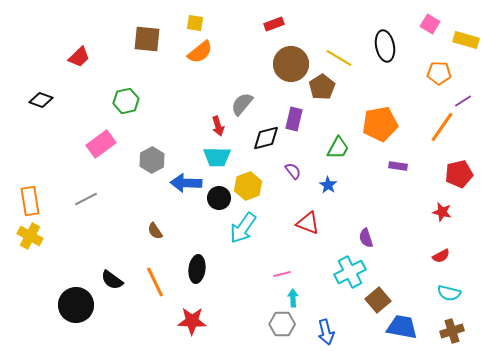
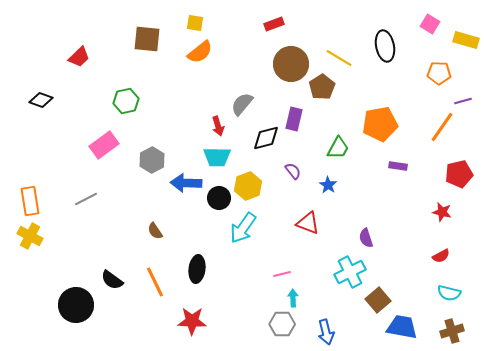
purple line at (463, 101): rotated 18 degrees clockwise
pink rectangle at (101, 144): moved 3 px right, 1 px down
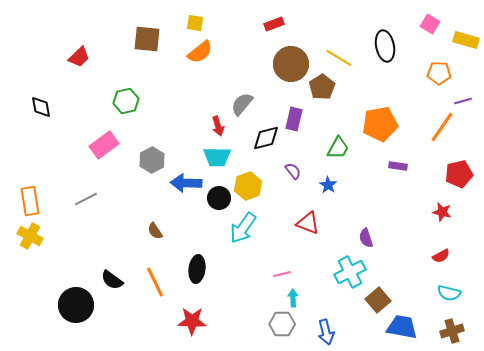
black diamond at (41, 100): moved 7 px down; rotated 60 degrees clockwise
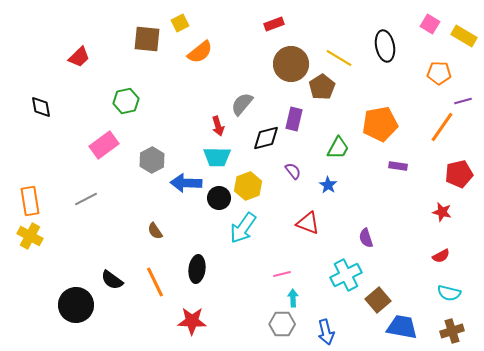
yellow square at (195, 23): moved 15 px left; rotated 36 degrees counterclockwise
yellow rectangle at (466, 40): moved 2 px left, 4 px up; rotated 15 degrees clockwise
cyan cross at (350, 272): moved 4 px left, 3 px down
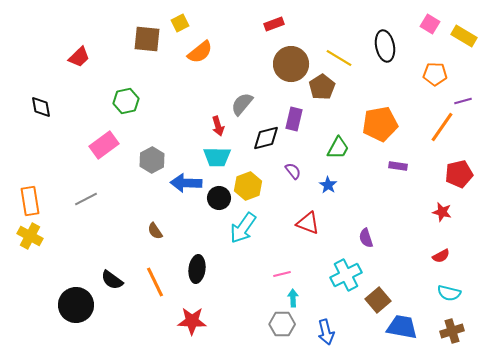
orange pentagon at (439, 73): moved 4 px left, 1 px down
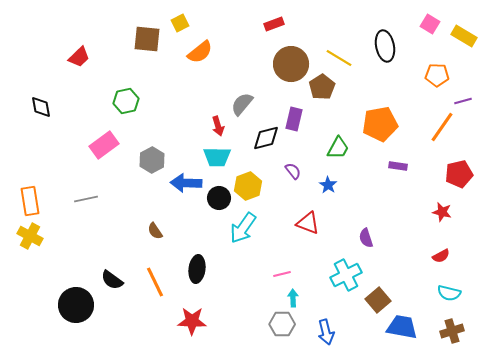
orange pentagon at (435, 74): moved 2 px right, 1 px down
gray line at (86, 199): rotated 15 degrees clockwise
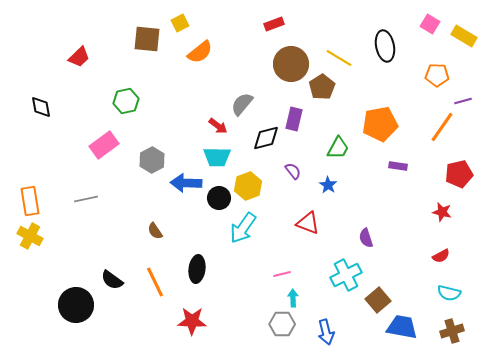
red arrow at (218, 126): rotated 36 degrees counterclockwise
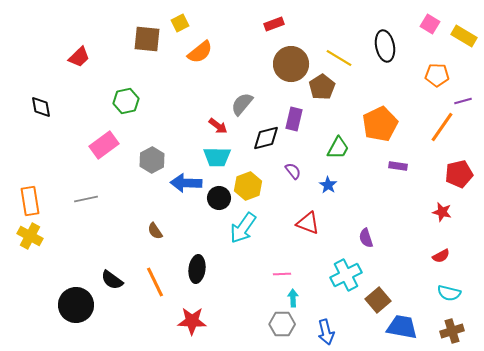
orange pentagon at (380, 124): rotated 16 degrees counterclockwise
pink line at (282, 274): rotated 12 degrees clockwise
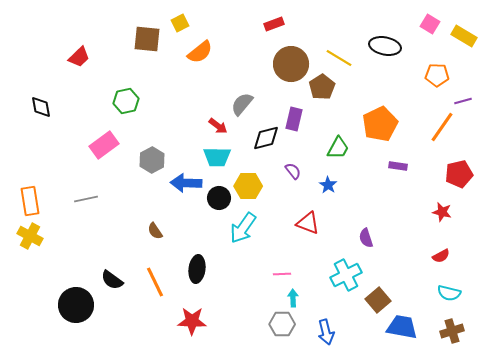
black ellipse at (385, 46): rotated 68 degrees counterclockwise
yellow hexagon at (248, 186): rotated 20 degrees clockwise
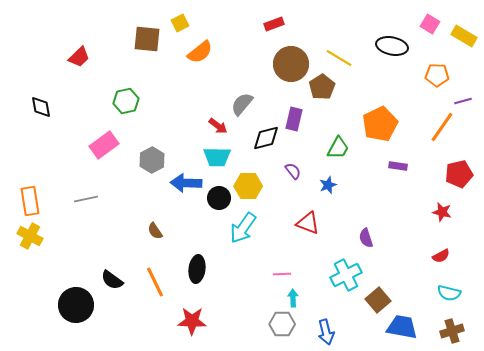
black ellipse at (385, 46): moved 7 px right
blue star at (328, 185): rotated 18 degrees clockwise
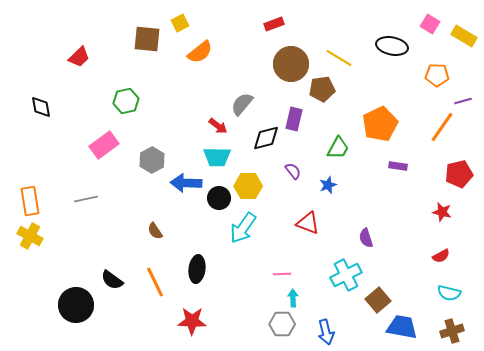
brown pentagon at (322, 87): moved 2 px down; rotated 25 degrees clockwise
